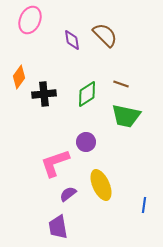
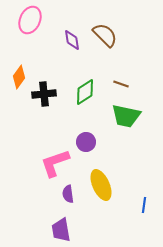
green diamond: moved 2 px left, 2 px up
purple semicircle: rotated 60 degrees counterclockwise
purple trapezoid: moved 3 px right, 3 px down
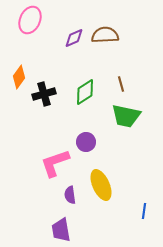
brown semicircle: rotated 48 degrees counterclockwise
purple diamond: moved 2 px right, 2 px up; rotated 75 degrees clockwise
brown line: rotated 56 degrees clockwise
black cross: rotated 10 degrees counterclockwise
purple semicircle: moved 2 px right, 1 px down
blue line: moved 6 px down
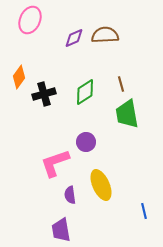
green trapezoid: moved 1 px right, 2 px up; rotated 68 degrees clockwise
blue line: rotated 21 degrees counterclockwise
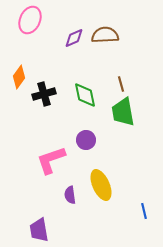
green diamond: moved 3 px down; rotated 68 degrees counterclockwise
green trapezoid: moved 4 px left, 2 px up
purple circle: moved 2 px up
pink L-shape: moved 4 px left, 3 px up
purple trapezoid: moved 22 px left
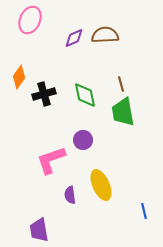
purple circle: moved 3 px left
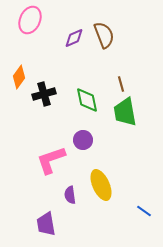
brown semicircle: moved 1 px left; rotated 72 degrees clockwise
green diamond: moved 2 px right, 5 px down
green trapezoid: moved 2 px right
blue line: rotated 42 degrees counterclockwise
purple trapezoid: moved 7 px right, 6 px up
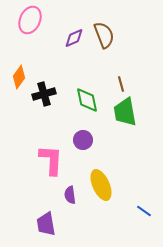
pink L-shape: rotated 112 degrees clockwise
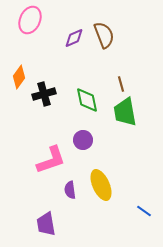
pink L-shape: rotated 68 degrees clockwise
purple semicircle: moved 5 px up
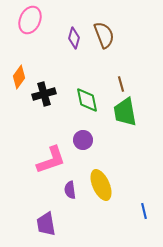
purple diamond: rotated 50 degrees counterclockwise
blue line: rotated 42 degrees clockwise
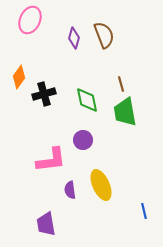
pink L-shape: rotated 12 degrees clockwise
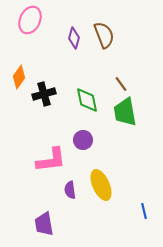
brown line: rotated 21 degrees counterclockwise
purple trapezoid: moved 2 px left
